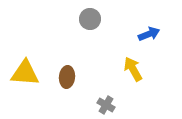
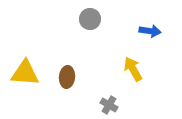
blue arrow: moved 1 px right, 3 px up; rotated 30 degrees clockwise
gray cross: moved 3 px right
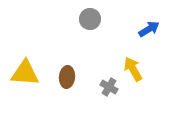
blue arrow: moved 1 px left, 2 px up; rotated 40 degrees counterclockwise
gray cross: moved 18 px up
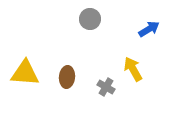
gray cross: moved 3 px left
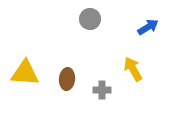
blue arrow: moved 1 px left, 2 px up
brown ellipse: moved 2 px down
gray cross: moved 4 px left, 3 px down; rotated 30 degrees counterclockwise
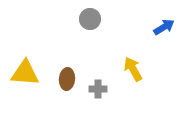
blue arrow: moved 16 px right
gray cross: moved 4 px left, 1 px up
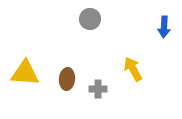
blue arrow: rotated 125 degrees clockwise
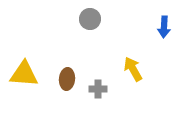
yellow triangle: moved 1 px left, 1 px down
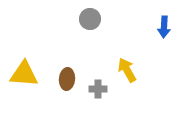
yellow arrow: moved 6 px left, 1 px down
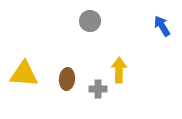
gray circle: moved 2 px down
blue arrow: moved 2 px left, 1 px up; rotated 145 degrees clockwise
yellow arrow: moved 8 px left; rotated 30 degrees clockwise
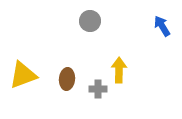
yellow triangle: moved 1 px left, 1 px down; rotated 24 degrees counterclockwise
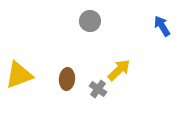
yellow arrow: rotated 45 degrees clockwise
yellow triangle: moved 4 px left
gray cross: rotated 36 degrees clockwise
